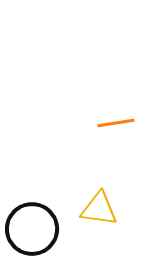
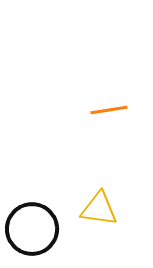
orange line: moved 7 px left, 13 px up
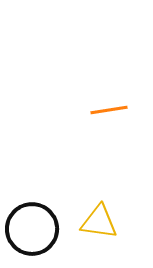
yellow triangle: moved 13 px down
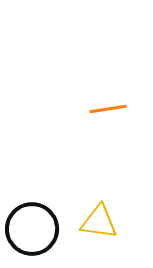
orange line: moved 1 px left, 1 px up
